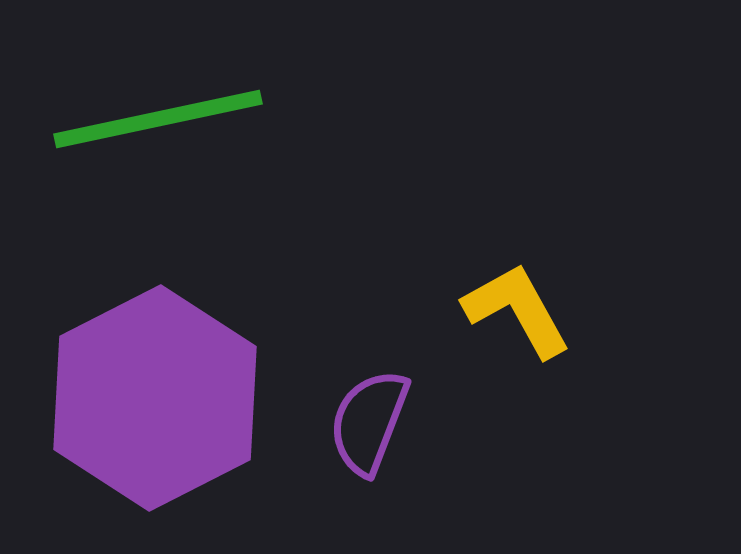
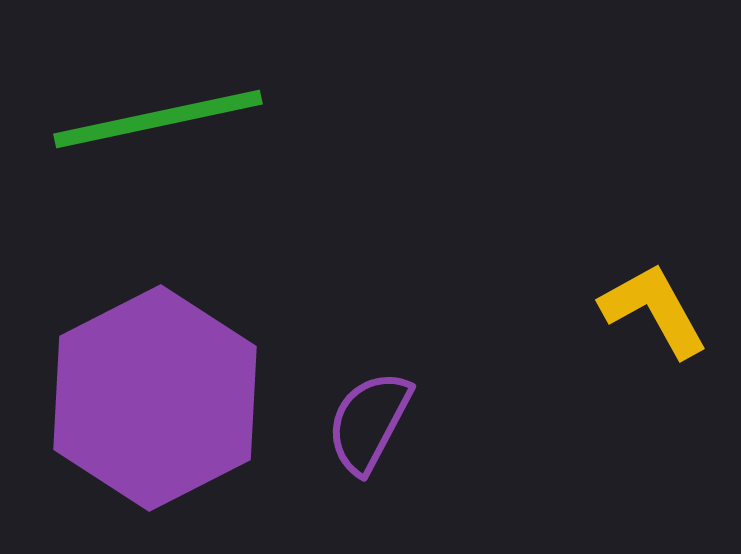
yellow L-shape: moved 137 px right
purple semicircle: rotated 7 degrees clockwise
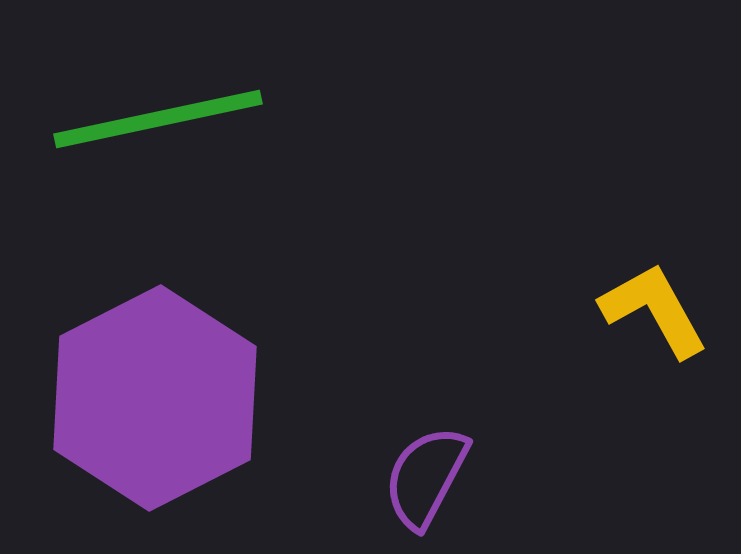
purple semicircle: moved 57 px right, 55 px down
